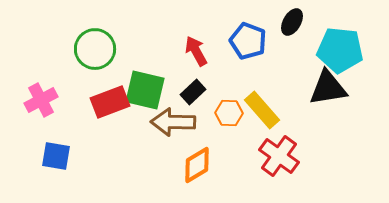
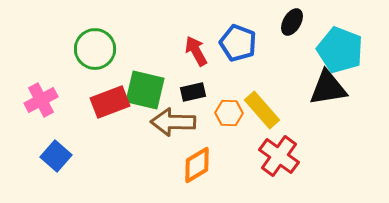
blue pentagon: moved 10 px left, 2 px down
cyan pentagon: rotated 15 degrees clockwise
black rectangle: rotated 30 degrees clockwise
blue square: rotated 32 degrees clockwise
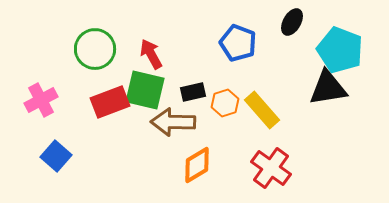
red arrow: moved 45 px left, 3 px down
orange hexagon: moved 4 px left, 10 px up; rotated 20 degrees counterclockwise
red cross: moved 8 px left, 12 px down
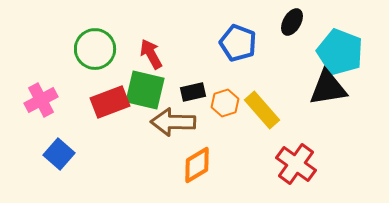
cyan pentagon: moved 2 px down
blue square: moved 3 px right, 2 px up
red cross: moved 25 px right, 4 px up
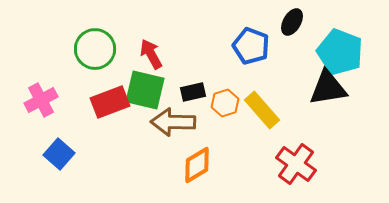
blue pentagon: moved 13 px right, 3 px down
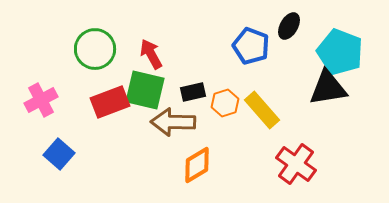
black ellipse: moved 3 px left, 4 px down
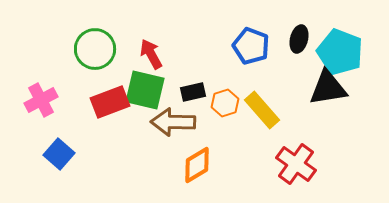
black ellipse: moved 10 px right, 13 px down; rotated 16 degrees counterclockwise
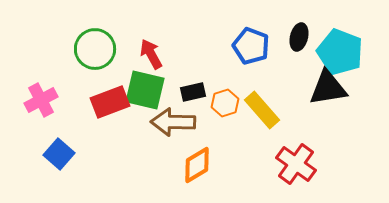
black ellipse: moved 2 px up
